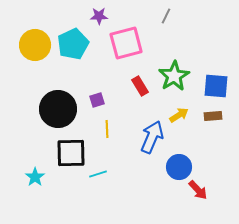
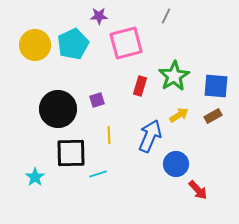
red rectangle: rotated 48 degrees clockwise
brown rectangle: rotated 24 degrees counterclockwise
yellow line: moved 2 px right, 6 px down
blue arrow: moved 2 px left, 1 px up
blue circle: moved 3 px left, 3 px up
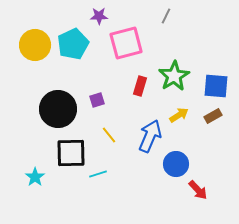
yellow line: rotated 36 degrees counterclockwise
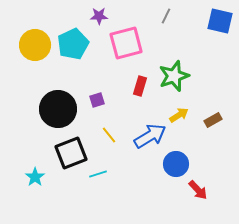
green star: rotated 12 degrees clockwise
blue square: moved 4 px right, 65 px up; rotated 8 degrees clockwise
brown rectangle: moved 4 px down
blue arrow: rotated 36 degrees clockwise
black square: rotated 20 degrees counterclockwise
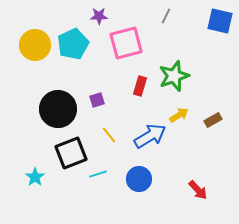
blue circle: moved 37 px left, 15 px down
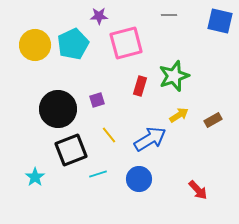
gray line: moved 3 px right, 1 px up; rotated 63 degrees clockwise
blue arrow: moved 3 px down
black square: moved 3 px up
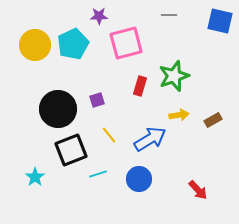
yellow arrow: rotated 24 degrees clockwise
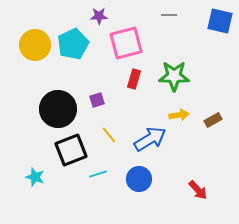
green star: rotated 20 degrees clockwise
red rectangle: moved 6 px left, 7 px up
cyan star: rotated 18 degrees counterclockwise
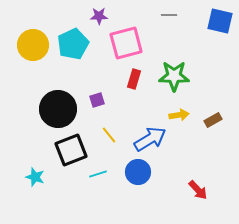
yellow circle: moved 2 px left
blue circle: moved 1 px left, 7 px up
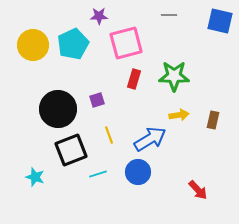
brown rectangle: rotated 48 degrees counterclockwise
yellow line: rotated 18 degrees clockwise
